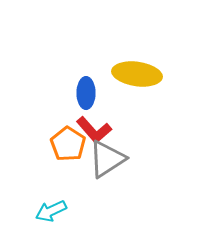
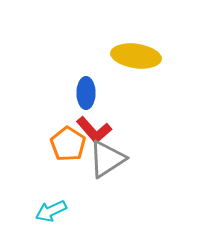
yellow ellipse: moved 1 px left, 18 px up
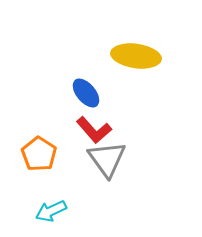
blue ellipse: rotated 40 degrees counterclockwise
orange pentagon: moved 29 px left, 10 px down
gray triangle: rotated 33 degrees counterclockwise
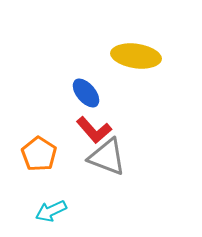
gray triangle: moved 2 px up; rotated 33 degrees counterclockwise
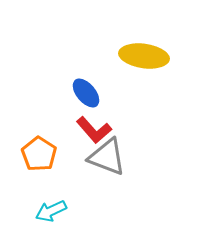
yellow ellipse: moved 8 px right
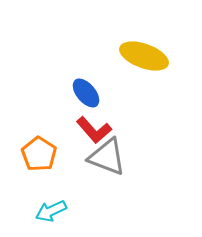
yellow ellipse: rotated 12 degrees clockwise
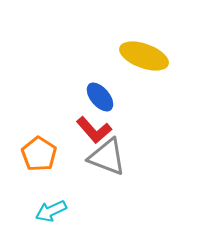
blue ellipse: moved 14 px right, 4 px down
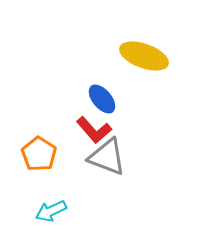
blue ellipse: moved 2 px right, 2 px down
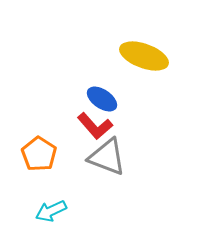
blue ellipse: rotated 16 degrees counterclockwise
red L-shape: moved 1 px right, 4 px up
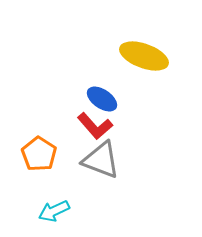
gray triangle: moved 6 px left, 3 px down
cyan arrow: moved 3 px right
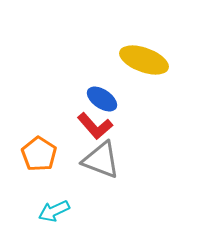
yellow ellipse: moved 4 px down
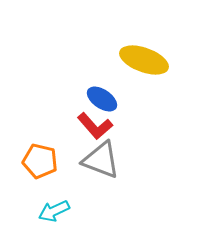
orange pentagon: moved 1 px right, 7 px down; rotated 20 degrees counterclockwise
